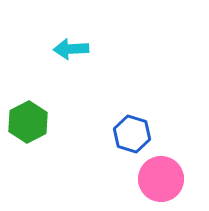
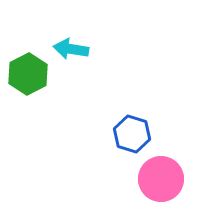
cyan arrow: rotated 12 degrees clockwise
green hexagon: moved 48 px up
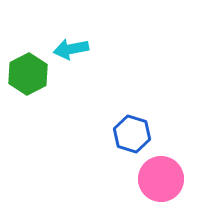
cyan arrow: rotated 20 degrees counterclockwise
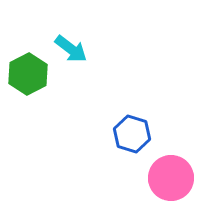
cyan arrow: rotated 132 degrees counterclockwise
pink circle: moved 10 px right, 1 px up
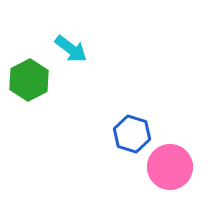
green hexagon: moved 1 px right, 6 px down
pink circle: moved 1 px left, 11 px up
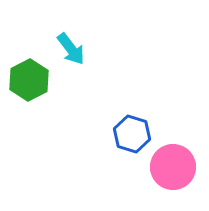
cyan arrow: rotated 16 degrees clockwise
pink circle: moved 3 px right
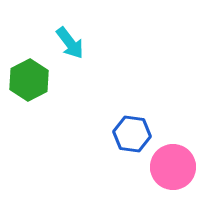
cyan arrow: moved 1 px left, 6 px up
blue hexagon: rotated 9 degrees counterclockwise
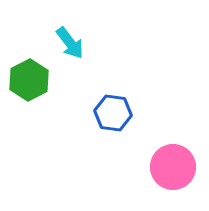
blue hexagon: moved 19 px left, 21 px up
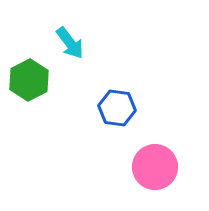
blue hexagon: moved 4 px right, 5 px up
pink circle: moved 18 px left
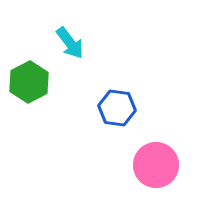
green hexagon: moved 2 px down
pink circle: moved 1 px right, 2 px up
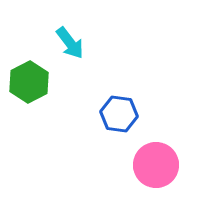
blue hexagon: moved 2 px right, 6 px down
